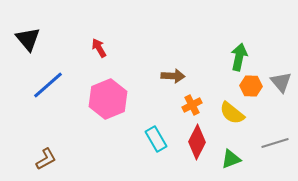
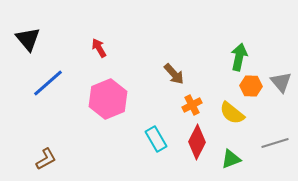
brown arrow: moved 1 px right, 2 px up; rotated 45 degrees clockwise
blue line: moved 2 px up
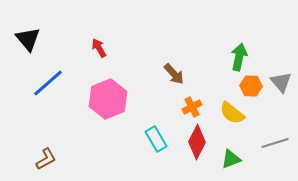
orange cross: moved 2 px down
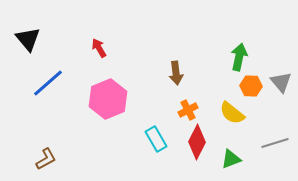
brown arrow: moved 2 px right, 1 px up; rotated 35 degrees clockwise
orange cross: moved 4 px left, 3 px down
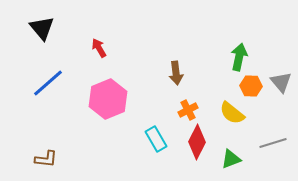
black triangle: moved 14 px right, 11 px up
gray line: moved 2 px left
brown L-shape: rotated 35 degrees clockwise
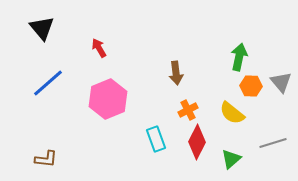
cyan rectangle: rotated 10 degrees clockwise
green triangle: rotated 20 degrees counterclockwise
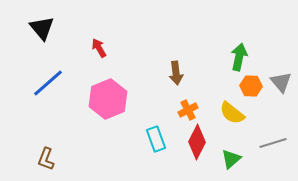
brown L-shape: rotated 105 degrees clockwise
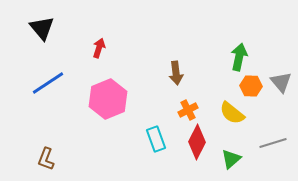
red arrow: rotated 48 degrees clockwise
blue line: rotated 8 degrees clockwise
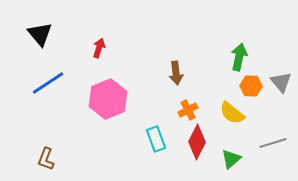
black triangle: moved 2 px left, 6 px down
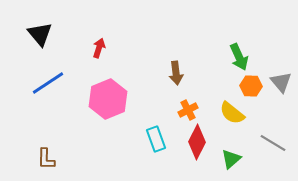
green arrow: rotated 144 degrees clockwise
gray line: rotated 48 degrees clockwise
brown L-shape: rotated 20 degrees counterclockwise
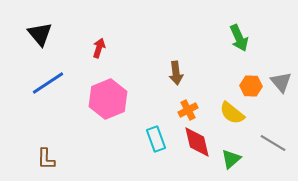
green arrow: moved 19 px up
red diamond: rotated 40 degrees counterclockwise
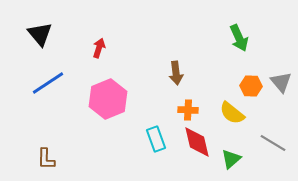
orange cross: rotated 30 degrees clockwise
